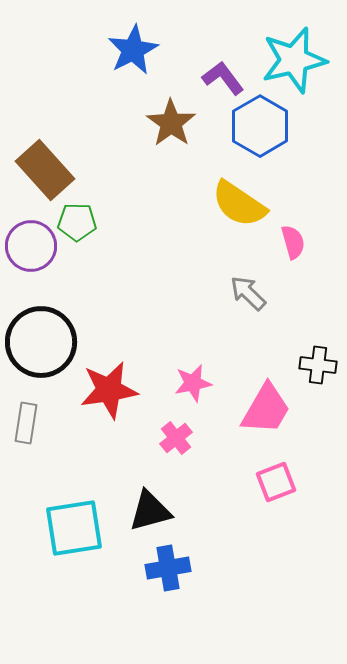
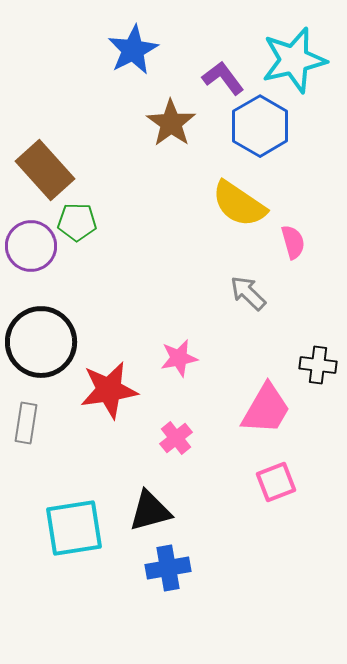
pink star: moved 14 px left, 25 px up
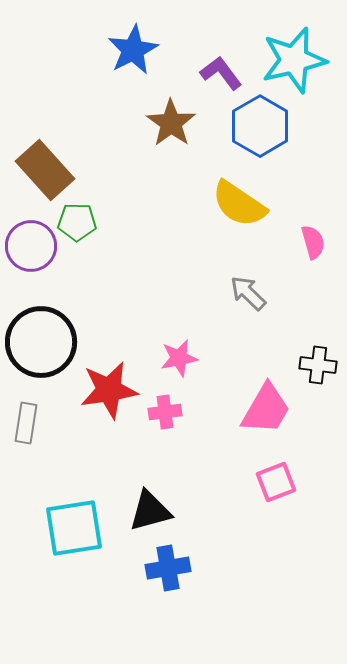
purple L-shape: moved 2 px left, 5 px up
pink semicircle: moved 20 px right
pink cross: moved 11 px left, 26 px up; rotated 32 degrees clockwise
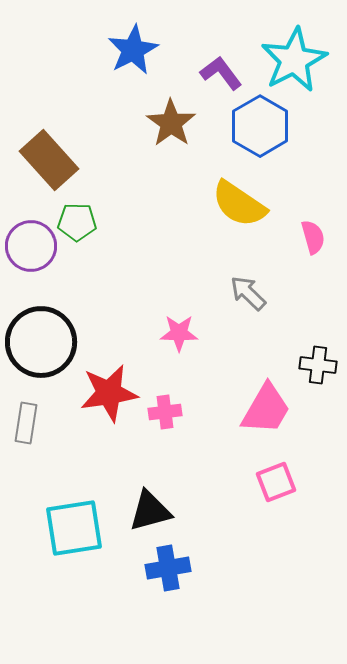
cyan star: rotated 14 degrees counterclockwise
brown rectangle: moved 4 px right, 10 px up
pink semicircle: moved 5 px up
pink star: moved 25 px up; rotated 12 degrees clockwise
red star: moved 3 px down
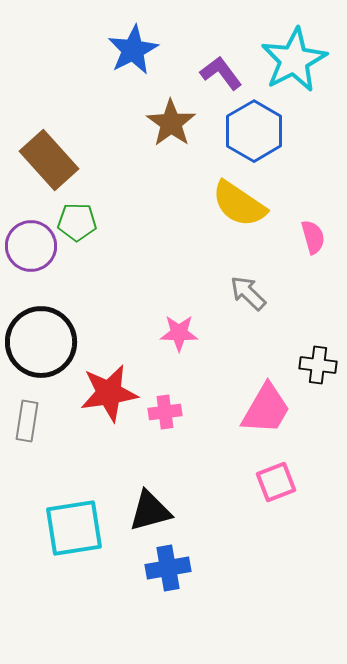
blue hexagon: moved 6 px left, 5 px down
gray rectangle: moved 1 px right, 2 px up
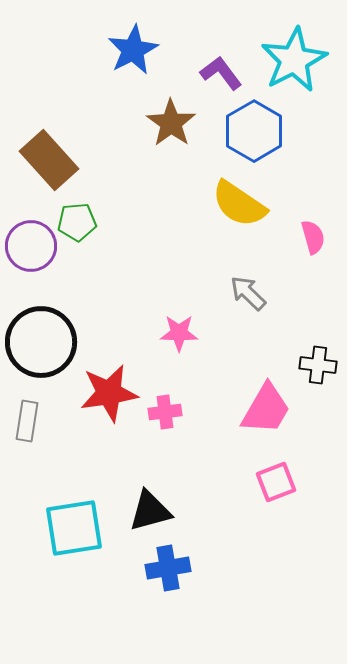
green pentagon: rotated 6 degrees counterclockwise
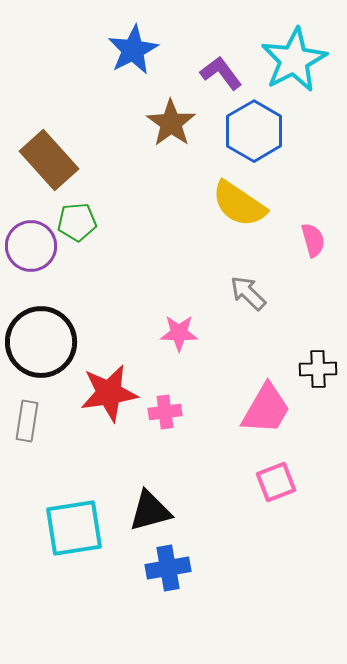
pink semicircle: moved 3 px down
black cross: moved 4 px down; rotated 9 degrees counterclockwise
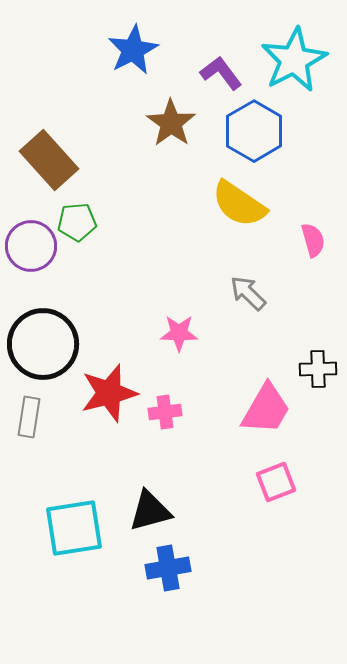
black circle: moved 2 px right, 2 px down
red star: rotated 6 degrees counterclockwise
gray rectangle: moved 2 px right, 4 px up
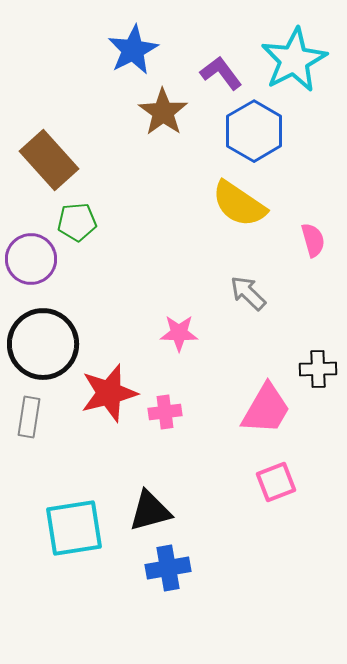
brown star: moved 8 px left, 11 px up
purple circle: moved 13 px down
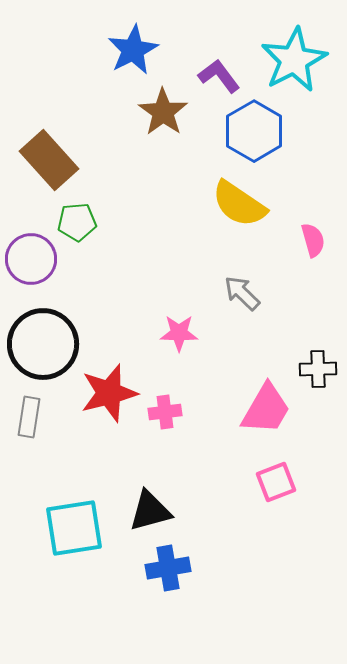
purple L-shape: moved 2 px left, 3 px down
gray arrow: moved 6 px left
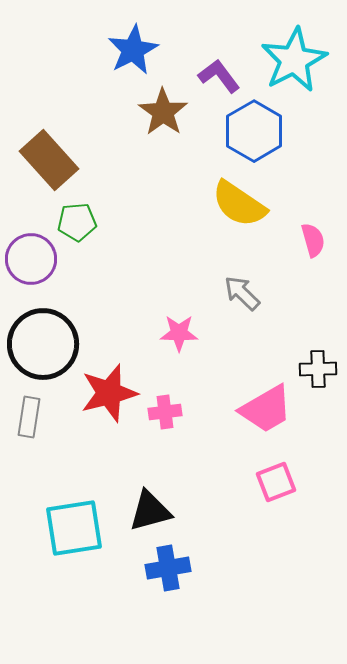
pink trapezoid: rotated 30 degrees clockwise
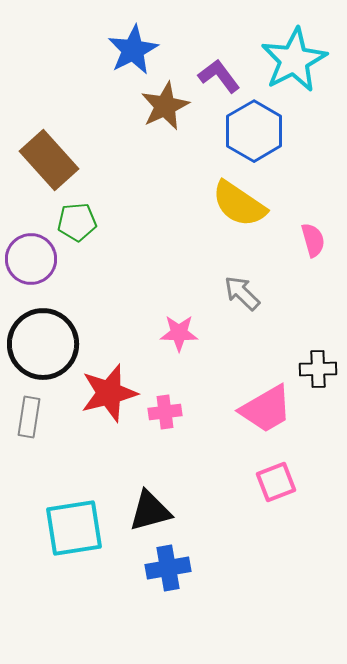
brown star: moved 2 px right, 6 px up; rotated 12 degrees clockwise
